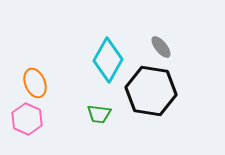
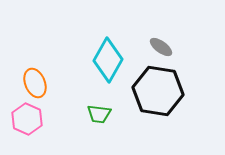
gray ellipse: rotated 15 degrees counterclockwise
black hexagon: moved 7 px right
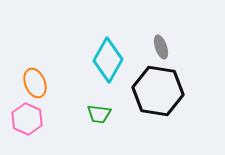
gray ellipse: rotated 35 degrees clockwise
